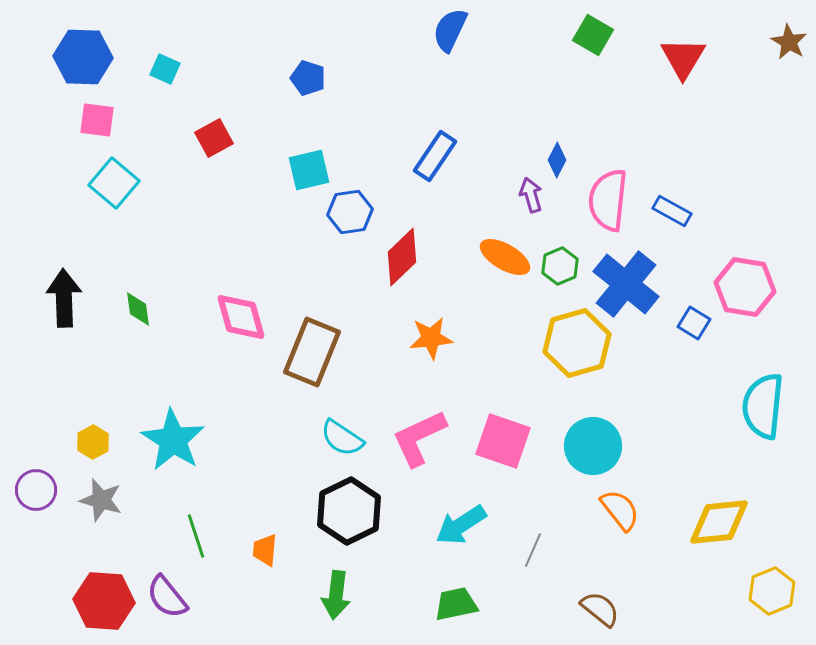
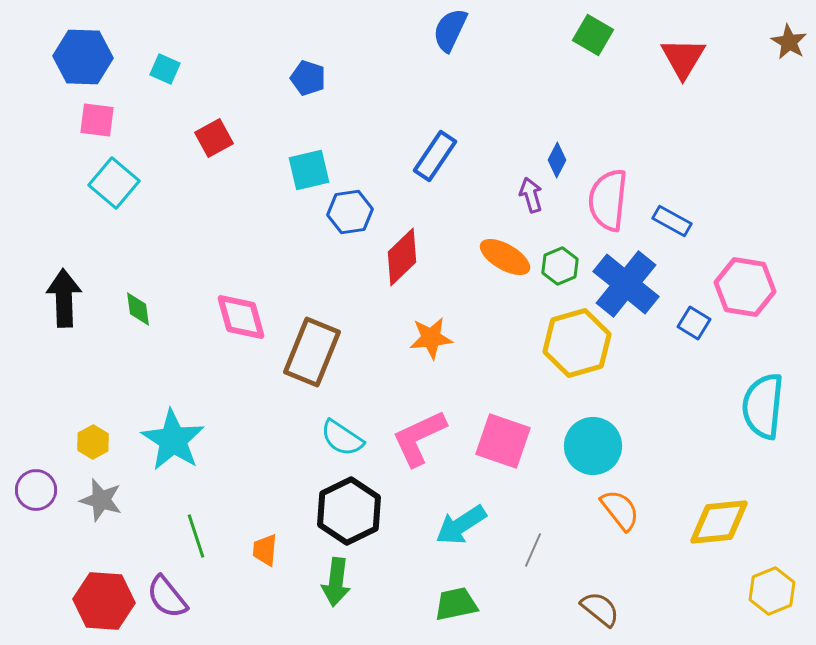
blue rectangle at (672, 211): moved 10 px down
green arrow at (336, 595): moved 13 px up
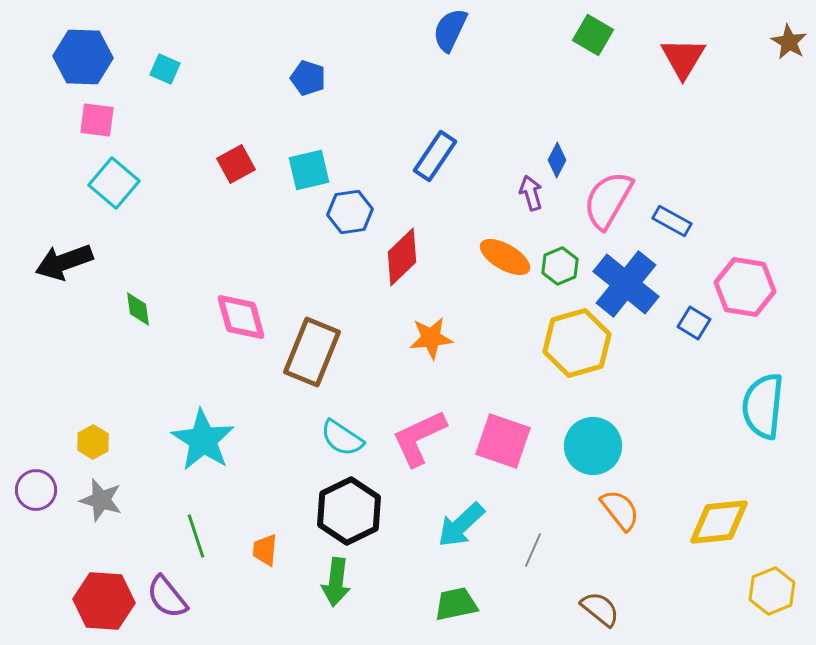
red square at (214, 138): moved 22 px right, 26 px down
purple arrow at (531, 195): moved 2 px up
pink semicircle at (608, 200): rotated 24 degrees clockwise
black arrow at (64, 298): moved 36 px up; rotated 108 degrees counterclockwise
cyan star at (173, 440): moved 30 px right
cyan arrow at (461, 525): rotated 10 degrees counterclockwise
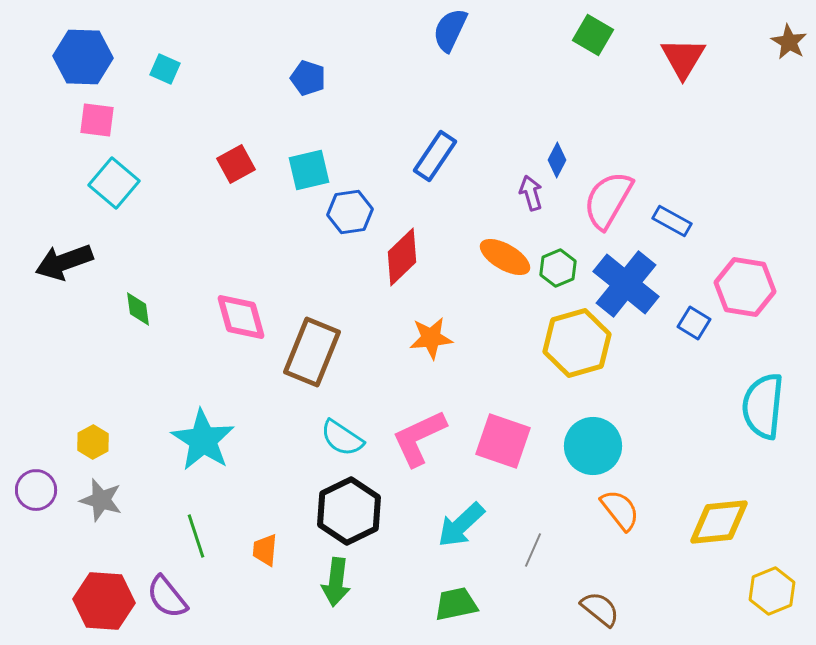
green hexagon at (560, 266): moved 2 px left, 2 px down
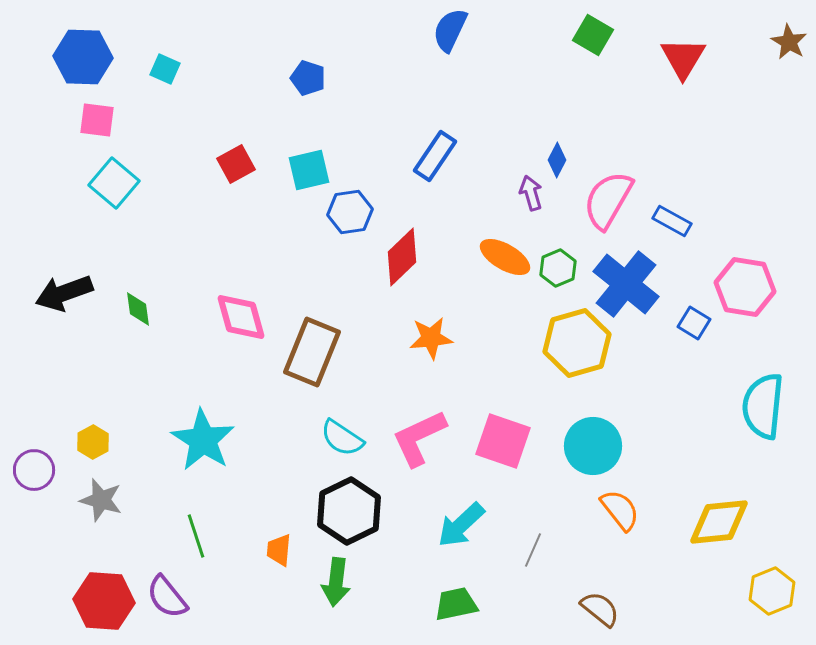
black arrow at (64, 262): moved 31 px down
purple circle at (36, 490): moved 2 px left, 20 px up
orange trapezoid at (265, 550): moved 14 px right
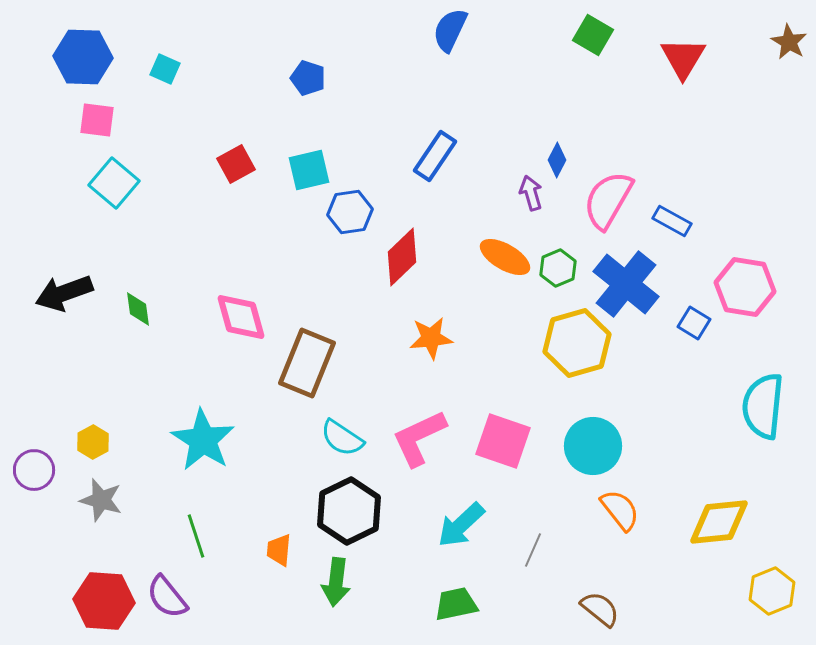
brown rectangle at (312, 352): moved 5 px left, 11 px down
